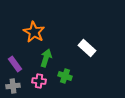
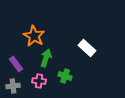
orange star: moved 4 px down
purple rectangle: moved 1 px right
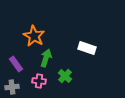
white rectangle: rotated 24 degrees counterclockwise
green cross: rotated 24 degrees clockwise
gray cross: moved 1 px left, 1 px down
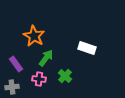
green arrow: rotated 18 degrees clockwise
pink cross: moved 2 px up
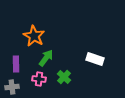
white rectangle: moved 8 px right, 11 px down
purple rectangle: rotated 35 degrees clockwise
green cross: moved 1 px left, 1 px down
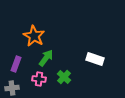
purple rectangle: rotated 21 degrees clockwise
gray cross: moved 1 px down
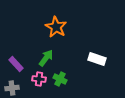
orange star: moved 22 px right, 9 px up
white rectangle: moved 2 px right
purple rectangle: rotated 63 degrees counterclockwise
green cross: moved 4 px left, 2 px down; rotated 16 degrees counterclockwise
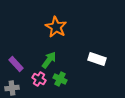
green arrow: moved 3 px right, 2 px down
pink cross: rotated 24 degrees clockwise
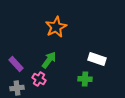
orange star: rotated 15 degrees clockwise
green cross: moved 25 px right; rotated 24 degrees counterclockwise
gray cross: moved 5 px right
